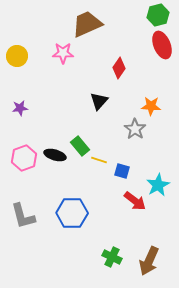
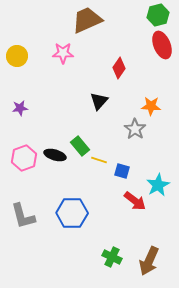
brown trapezoid: moved 4 px up
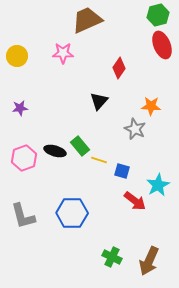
gray star: rotated 10 degrees counterclockwise
black ellipse: moved 4 px up
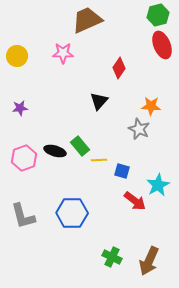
gray star: moved 4 px right
yellow line: rotated 21 degrees counterclockwise
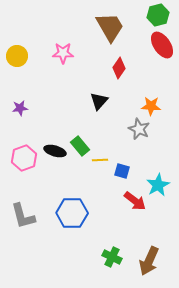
brown trapezoid: moved 23 px right, 7 px down; rotated 84 degrees clockwise
red ellipse: rotated 12 degrees counterclockwise
yellow line: moved 1 px right
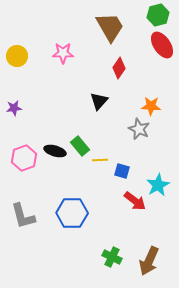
purple star: moved 6 px left
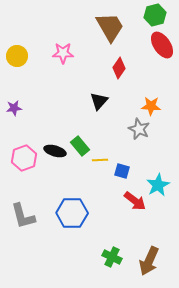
green hexagon: moved 3 px left
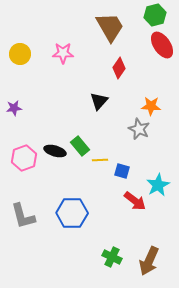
yellow circle: moved 3 px right, 2 px up
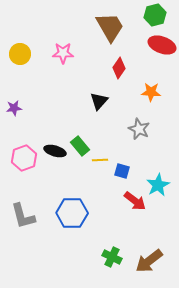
red ellipse: rotated 36 degrees counterclockwise
orange star: moved 14 px up
brown arrow: rotated 28 degrees clockwise
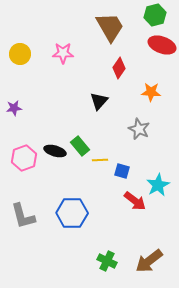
green cross: moved 5 px left, 4 px down
